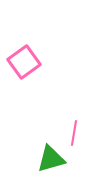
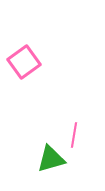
pink line: moved 2 px down
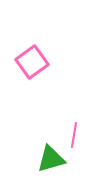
pink square: moved 8 px right
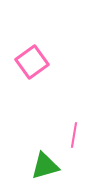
green triangle: moved 6 px left, 7 px down
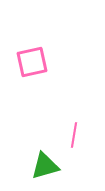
pink square: rotated 24 degrees clockwise
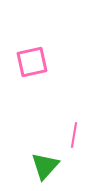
green triangle: rotated 32 degrees counterclockwise
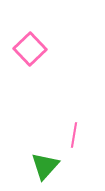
pink square: moved 2 px left, 13 px up; rotated 32 degrees counterclockwise
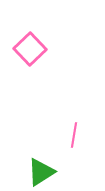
green triangle: moved 4 px left, 6 px down; rotated 16 degrees clockwise
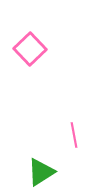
pink line: rotated 20 degrees counterclockwise
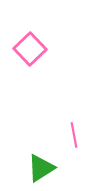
green triangle: moved 4 px up
